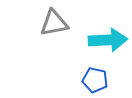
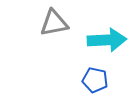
cyan arrow: moved 1 px left
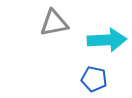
blue pentagon: moved 1 px left, 1 px up
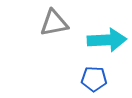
blue pentagon: rotated 10 degrees counterclockwise
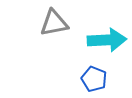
blue pentagon: rotated 20 degrees clockwise
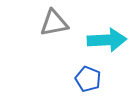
blue pentagon: moved 6 px left
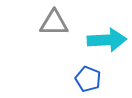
gray triangle: rotated 12 degrees clockwise
